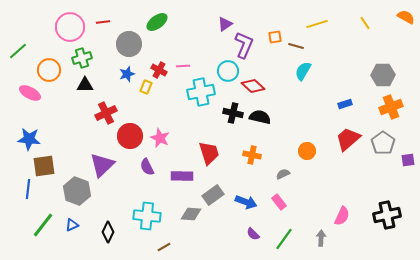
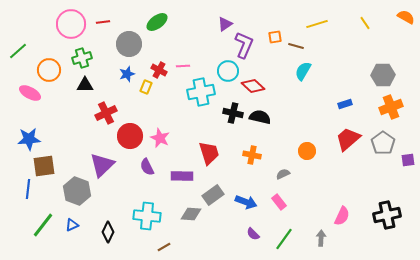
pink circle at (70, 27): moved 1 px right, 3 px up
blue star at (29, 139): rotated 10 degrees counterclockwise
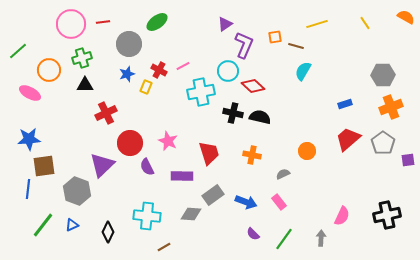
pink line at (183, 66): rotated 24 degrees counterclockwise
red circle at (130, 136): moved 7 px down
pink star at (160, 138): moved 8 px right, 3 px down
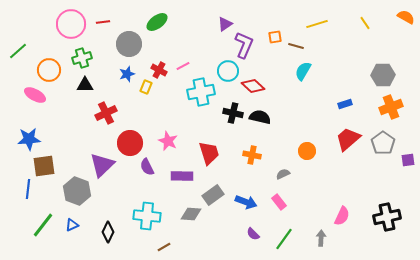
pink ellipse at (30, 93): moved 5 px right, 2 px down
black cross at (387, 215): moved 2 px down
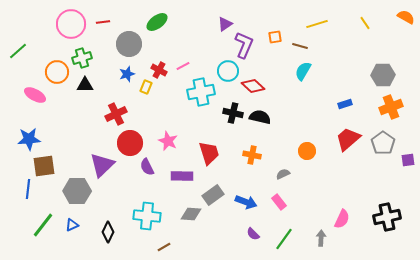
brown line at (296, 46): moved 4 px right
orange circle at (49, 70): moved 8 px right, 2 px down
red cross at (106, 113): moved 10 px right, 1 px down
gray hexagon at (77, 191): rotated 20 degrees counterclockwise
pink semicircle at (342, 216): moved 3 px down
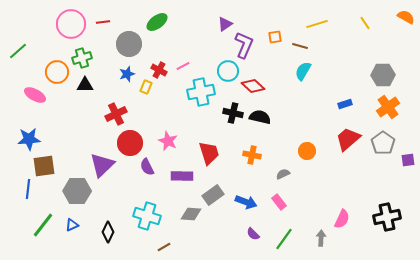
orange cross at (391, 107): moved 3 px left; rotated 15 degrees counterclockwise
cyan cross at (147, 216): rotated 12 degrees clockwise
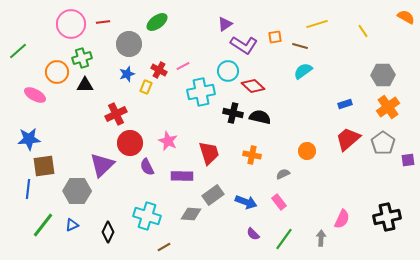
yellow line at (365, 23): moved 2 px left, 8 px down
purple L-shape at (244, 45): rotated 100 degrees clockwise
cyan semicircle at (303, 71): rotated 24 degrees clockwise
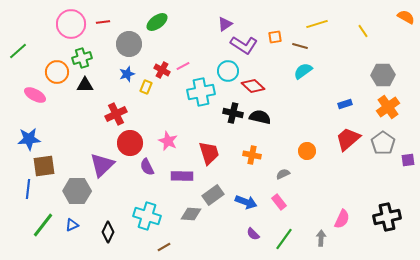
red cross at (159, 70): moved 3 px right
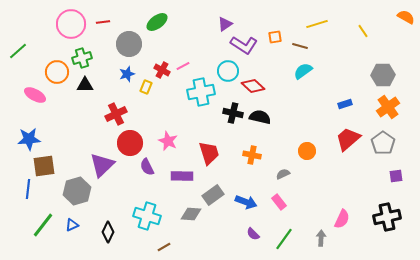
purple square at (408, 160): moved 12 px left, 16 px down
gray hexagon at (77, 191): rotated 16 degrees counterclockwise
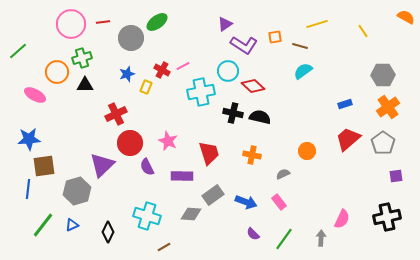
gray circle at (129, 44): moved 2 px right, 6 px up
